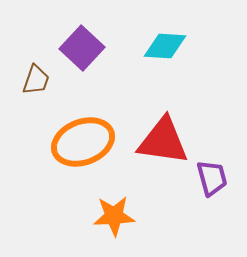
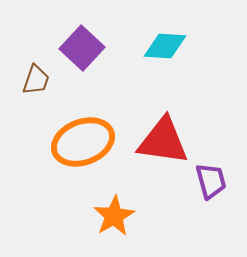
purple trapezoid: moved 1 px left, 3 px down
orange star: rotated 27 degrees counterclockwise
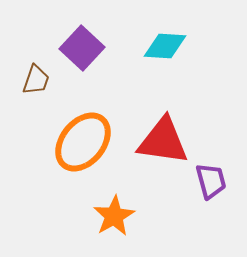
orange ellipse: rotated 30 degrees counterclockwise
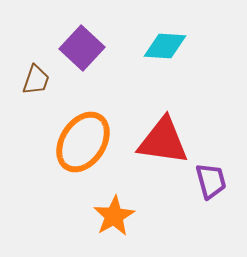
orange ellipse: rotated 6 degrees counterclockwise
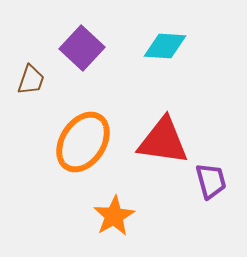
brown trapezoid: moved 5 px left
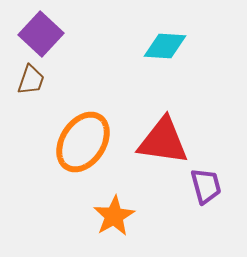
purple square: moved 41 px left, 14 px up
purple trapezoid: moved 5 px left, 5 px down
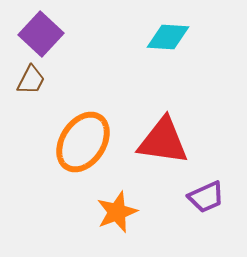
cyan diamond: moved 3 px right, 9 px up
brown trapezoid: rotated 8 degrees clockwise
purple trapezoid: moved 11 px down; rotated 81 degrees clockwise
orange star: moved 3 px right, 4 px up; rotated 9 degrees clockwise
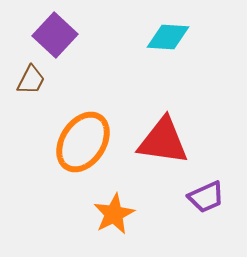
purple square: moved 14 px right, 1 px down
orange star: moved 3 px left, 2 px down; rotated 6 degrees counterclockwise
